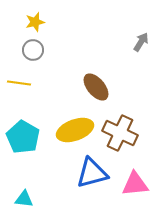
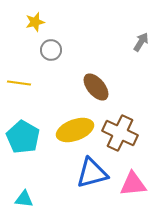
gray circle: moved 18 px right
pink triangle: moved 2 px left
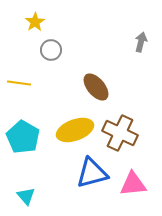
yellow star: rotated 18 degrees counterclockwise
gray arrow: rotated 18 degrees counterclockwise
cyan triangle: moved 2 px right, 3 px up; rotated 42 degrees clockwise
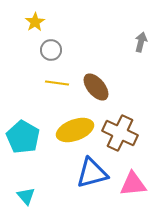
yellow line: moved 38 px right
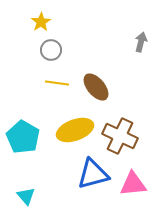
yellow star: moved 6 px right
brown cross: moved 3 px down
blue triangle: moved 1 px right, 1 px down
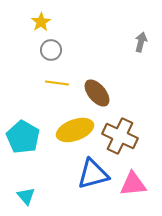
brown ellipse: moved 1 px right, 6 px down
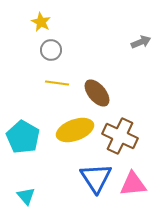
yellow star: rotated 12 degrees counterclockwise
gray arrow: rotated 54 degrees clockwise
blue triangle: moved 3 px right, 4 px down; rotated 48 degrees counterclockwise
